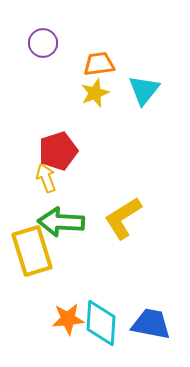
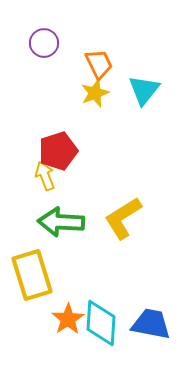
purple circle: moved 1 px right
orange trapezoid: rotated 72 degrees clockwise
yellow arrow: moved 1 px left, 2 px up
yellow rectangle: moved 24 px down
orange star: rotated 28 degrees counterclockwise
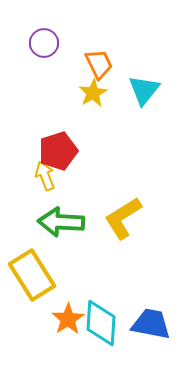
yellow star: moved 2 px left; rotated 8 degrees counterclockwise
yellow rectangle: rotated 15 degrees counterclockwise
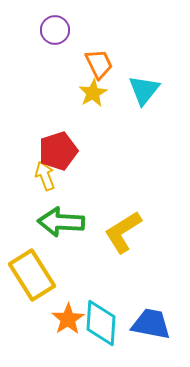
purple circle: moved 11 px right, 13 px up
yellow L-shape: moved 14 px down
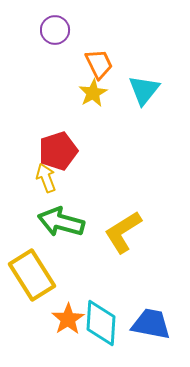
yellow arrow: moved 1 px right, 2 px down
green arrow: rotated 12 degrees clockwise
